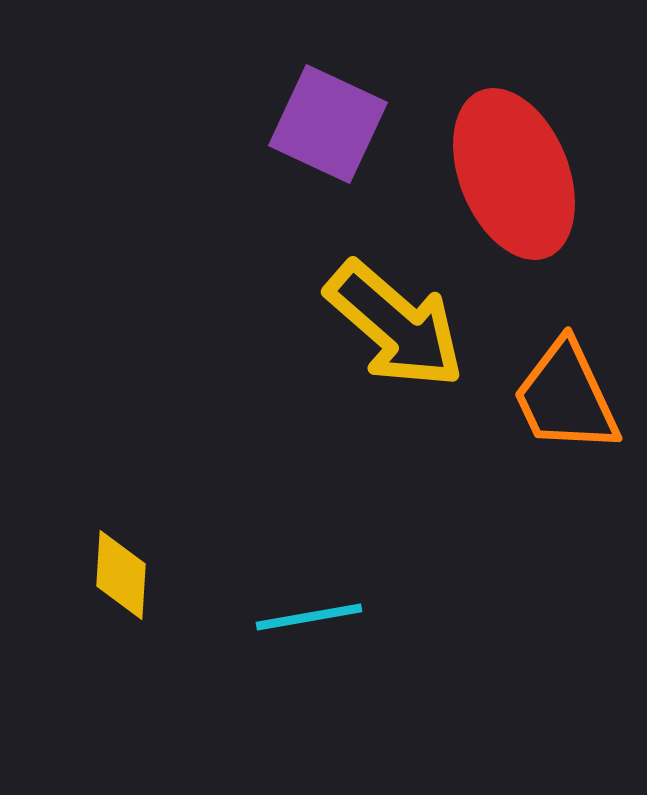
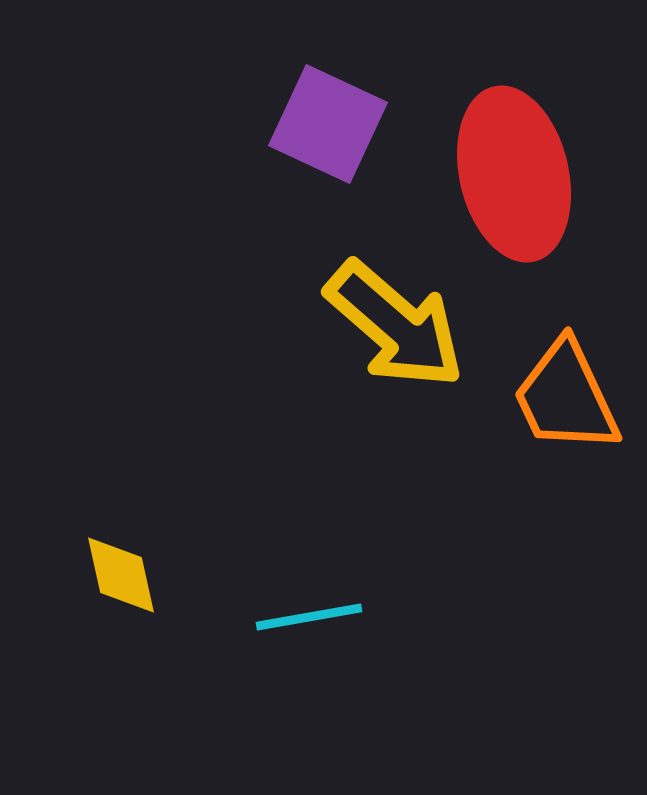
red ellipse: rotated 9 degrees clockwise
yellow diamond: rotated 16 degrees counterclockwise
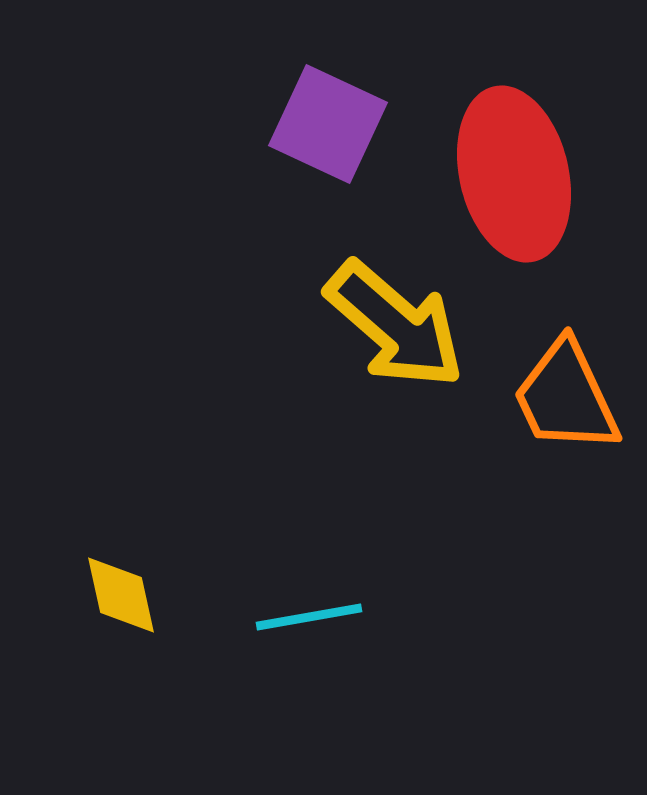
yellow diamond: moved 20 px down
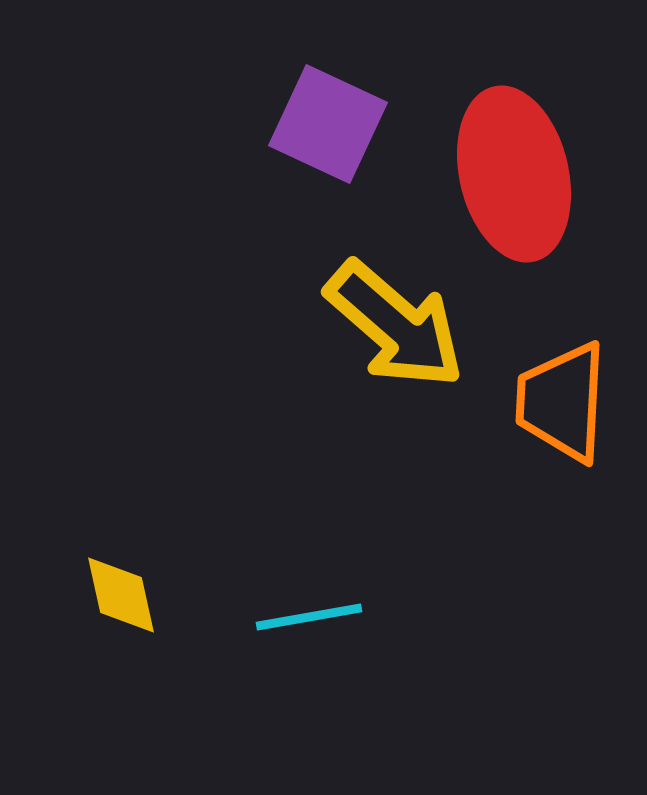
orange trapezoid: moved 4 px left, 5 px down; rotated 28 degrees clockwise
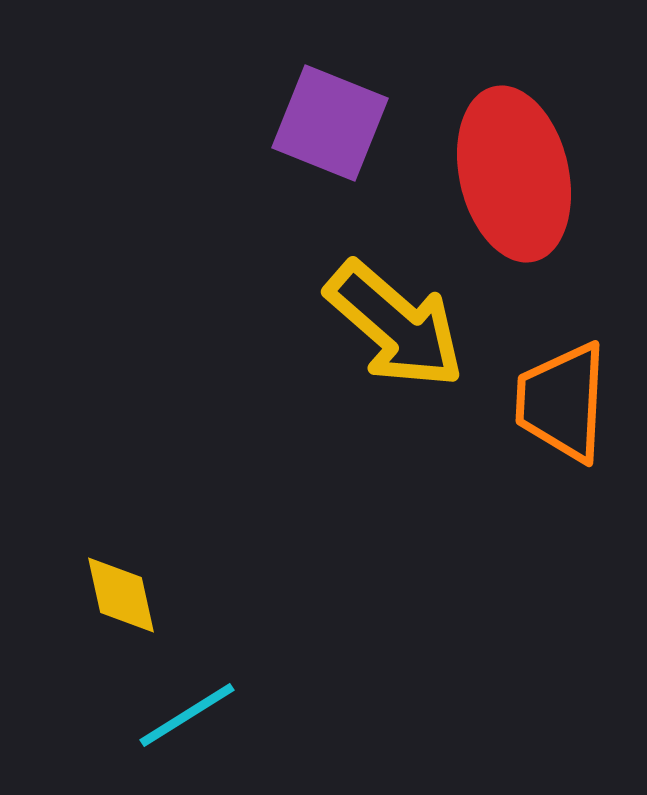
purple square: moved 2 px right, 1 px up; rotated 3 degrees counterclockwise
cyan line: moved 122 px left, 98 px down; rotated 22 degrees counterclockwise
